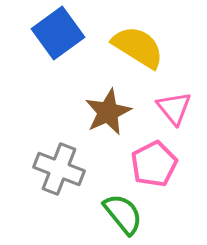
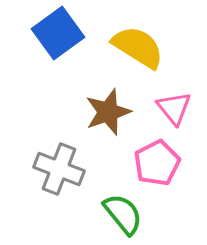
brown star: rotated 6 degrees clockwise
pink pentagon: moved 3 px right, 1 px up
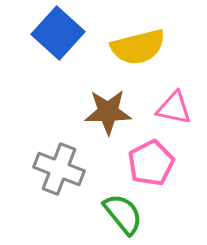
blue square: rotated 12 degrees counterclockwise
yellow semicircle: rotated 134 degrees clockwise
pink triangle: rotated 39 degrees counterclockwise
brown star: rotated 18 degrees clockwise
pink pentagon: moved 6 px left
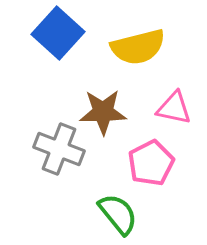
brown star: moved 5 px left
gray cross: moved 20 px up
green semicircle: moved 5 px left
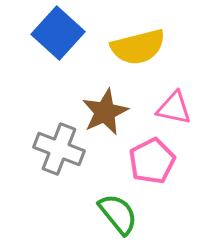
brown star: moved 2 px right; rotated 24 degrees counterclockwise
pink pentagon: moved 1 px right, 2 px up
